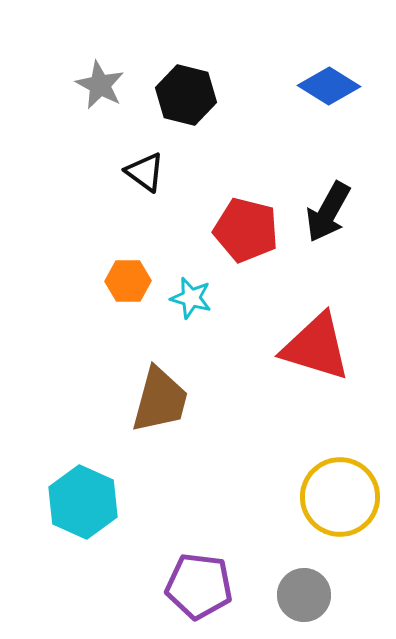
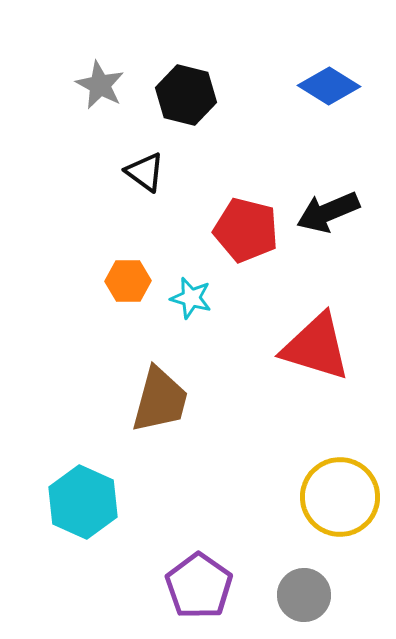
black arrow: rotated 38 degrees clockwise
purple pentagon: rotated 28 degrees clockwise
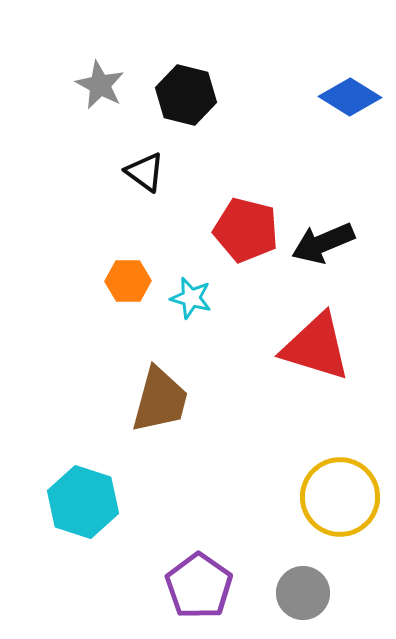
blue diamond: moved 21 px right, 11 px down
black arrow: moved 5 px left, 31 px down
cyan hexagon: rotated 6 degrees counterclockwise
gray circle: moved 1 px left, 2 px up
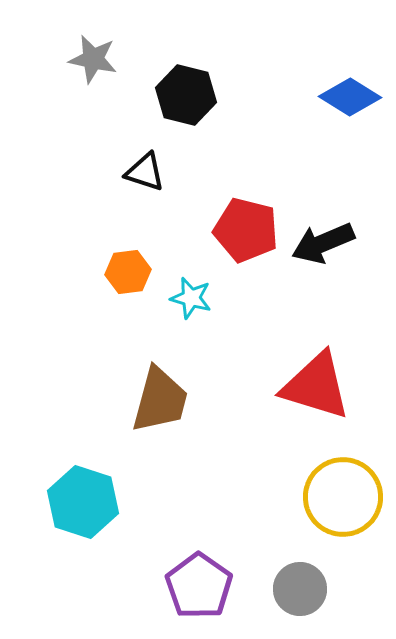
gray star: moved 7 px left, 26 px up; rotated 15 degrees counterclockwise
black triangle: rotated 18 degrees counterclockwise
orange hexagon: moved 9 px up; rotated 6 degrees counterclockwise
red triangle: moved 39 px down
yellow circle: moved 3 px right
gray circle: moved 3 px left, 4 px up
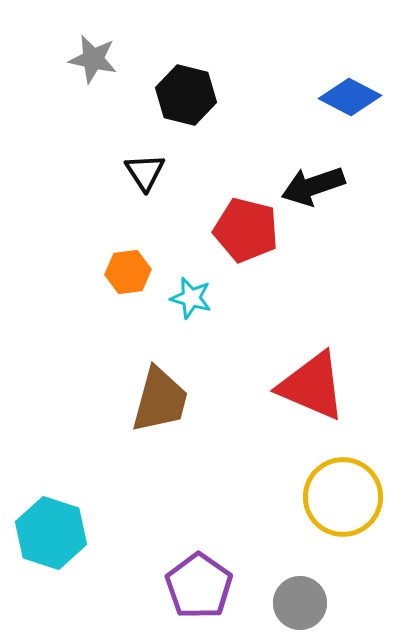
blue diamond: rotated 4 degrees counterclockwise
black triangle: rotated 39 degrees clockwise
black arrow: moved 10 px left, 57 px up; rotated 4 degrees clockwise
red triangle: moved 4 px left; rotated 6 degrees clockwise
cyan hexagon: moved 32 px left, 31 px down
gray circle: moved 14 px down
